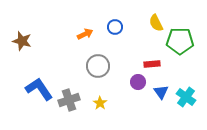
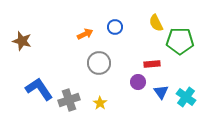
gray circle: moved 1 px right, 3 px up
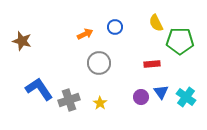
purple circle: moved 3 px right, 15 px down
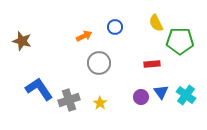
orange arrow: moved 1 px left, 2 px down
cyan cross: moved 2 px up
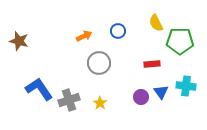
blue circle: moved 3 px right, 4 px down
brown star: moved 3 px left
cyan cross: moved 9 px up; rotated 30 degrees counterclockwise
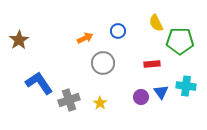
orange arrow: moved 1 px right, 2 px down
brown star: moved 1 px up; rotated 24 degrees clockwise
gray circle: moved 4 px right
blue L-shape: moved 6 px up
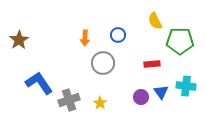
yellow semicircle: moved 1 px left, 2 px up
blue circle: moved 4 px down
orange arrow: rotated 119 degrees clockwise
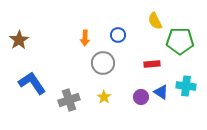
blue L-shape: moved 7 px left
blue triangle: rotated 21 degrees counterclockwise
yellow star: moved 4 px right, 6 px up
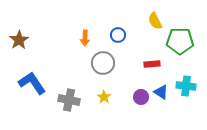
gray cross: rotated 30 degrees clockwise
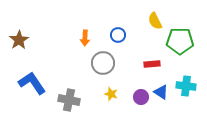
yellow star: moved 7 px right, 3 px up; rotated 16 degrees counterclockwise
